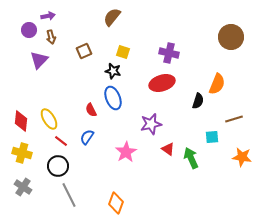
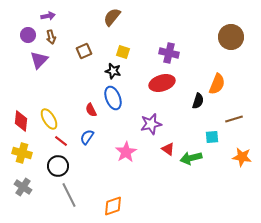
purple circle: moved 1 px left, 5 px down
green arrow: rotated 80 degrees counterclockwise
orange diamond: moved 3 px left, 3 px down; rotated 50 degrees clockwise
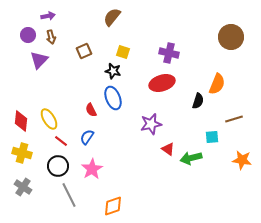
pink star: moved 34 px left, 17 px down
orange star: moved 3 px down
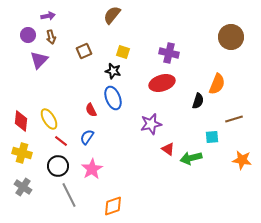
brown semicircle: moved 2 px up
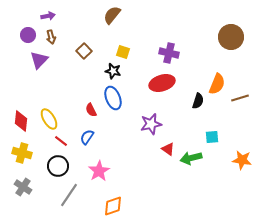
brown square: rotated 21 degrees counterclockwise
brown line: moved 6 px right, 21 px up
pink star: moved 7 px right, 2 px down
gray line: rotated 60 degrees clockwise
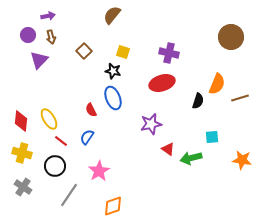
black circle: moved 3 px left
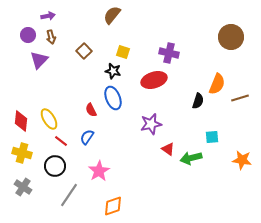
red ellipse: moved 8 px left, 3 px up
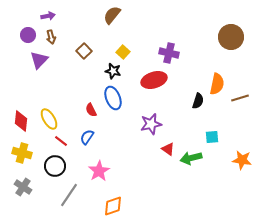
yellow square: rotated 24 degrees clockwise
orange semicircle: rotated 10 degrees counterclockwise
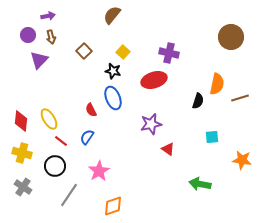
green arrow: moved 9 px right, 26 px down; rotated 25 degrees clockwise
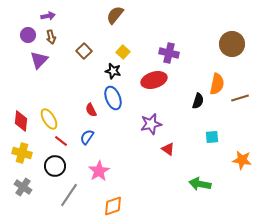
brown semicircle: moved 3 px right
brown circle: moved 1 px right, 7 px down
